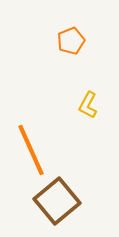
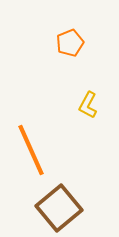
orange pentagon: moved 1 px left, 2 px down
brown square: moved 2 px right, 7 px down
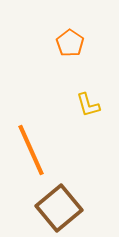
orange pentagon: rotated 16 degrees counterclockwise
yellow L-shape: rotated 44 degrees counterclockwise
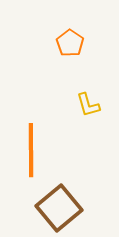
orange line: rotated 24 degrees clockwise
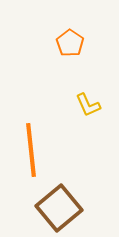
yellow L-shape: rotated 8 degrees counterclockwise
orange line: rotated 6 degrees counterclockwise
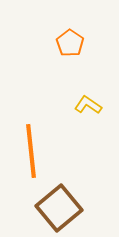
yellow L-shape: rotated 148 degrees clockwise
orange line: moved 1 px down
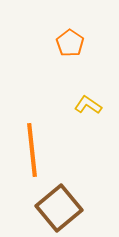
orange line: moved 1 px right, 1 px up
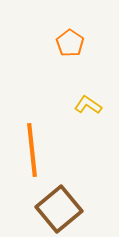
brown square: moved 1 px down
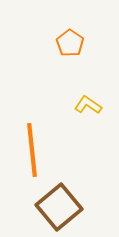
brown square: moved 2 px up
